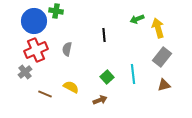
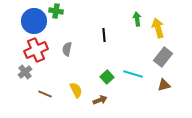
green arrow: rotated 104 degrees clockwise
gray rectangle: moved 1 px right
cyan line: rotated 66 degrees counterclockwise
yellow semicircle: moved 5 px right, 3 px down; rotated 35 degrees clockwise
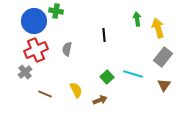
brown triangle: rotated 40 degrees counterclockwise
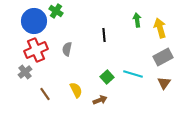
green cross: rotated 24 degrees clockwise
green arrow: moved 1 px down
yellow arrow: moved 2 px right
gray rectangle: rotated 24 degrees clockwise
brown triangle: moved 2 px up
brown line: rotated 32 degrees clockwise
